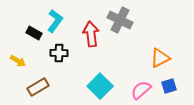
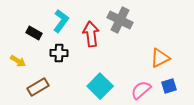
cyan L-shape: moved 6 px right
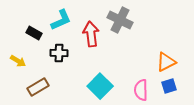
cyan L-shape: moved 1 px up; rotated 30 degrees clockwise
orange triangle: moved 6 px right, 4 px down
pink semicircle: rotated 50 degrees counterclockwise
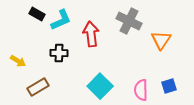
gray cross: moved 9 px right, 1 px down
black rectangle: moved 3 px right, 19 px up
orange triangle: moved 5 px left, 22 px up; rotated 30 degrees counterclockwise
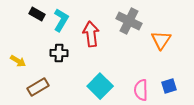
cyan L-shape: rotated 35 degrees counterclockwise
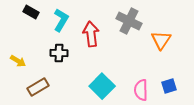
black rectangle: moved 6 px left, 2 px up
cyan square: moved 2 px right
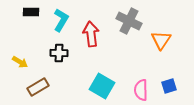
black rectangle: rotated 28 degrees counterclockwise
yellow arrow: moved 2 px right, 1 px down
cyan square: rotated 15 degrees counterclockwise
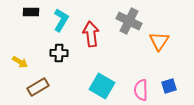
orange triangle: moved 2 px left, 1 px down
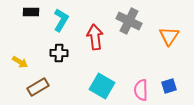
red arrow: moved 4 px right, 3 px down
orange triangle: moved 10 px right, 5 px up
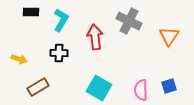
yellow arrow: moved 1 px left, 3 px up; rotated 14 degrees counterclockwise
cyan square: moved 3 px left, 2 px down
